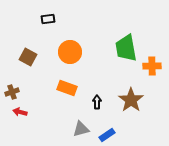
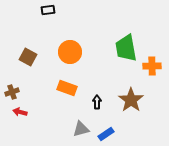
black rectangle: moved 9 px up
blue rectangle: moved 1 px left, 1 px up
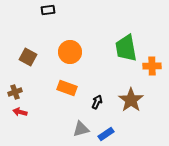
brown cross: moved 3 px right
black arrow: rotated 24 degrees clockwise
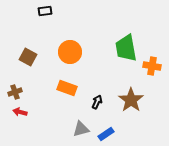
black rectangle: moved 3 px left, 1 px down
orange cross: rotated 12 degrees clockwise
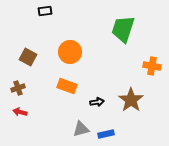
green trapezoid: moved 3 px left, 19 px up; rotated 28 degrees clockwise
orange rectangle: moved 2 px up
brown cross: moved 3 px right, 4 px up
black arrow: rotated 56 degrees clockwise
blue rectangle: rotated 21 degrees clockwise
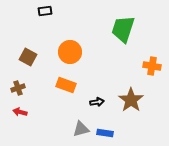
orange rectangle: moved 1 px left, 1 px up
blue rectangle: moved 1 px left, 1 px up; rotated 21 degrees clockwise
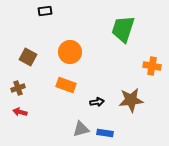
brown star: rotated 30 degrees clockwise
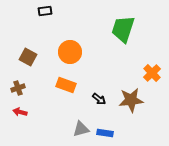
orange cross: moved 7 px down; rotated 36 degrees clockwise
black arrow: moved 2 px right, 3 px up; rotated 48 degrees clockwise
